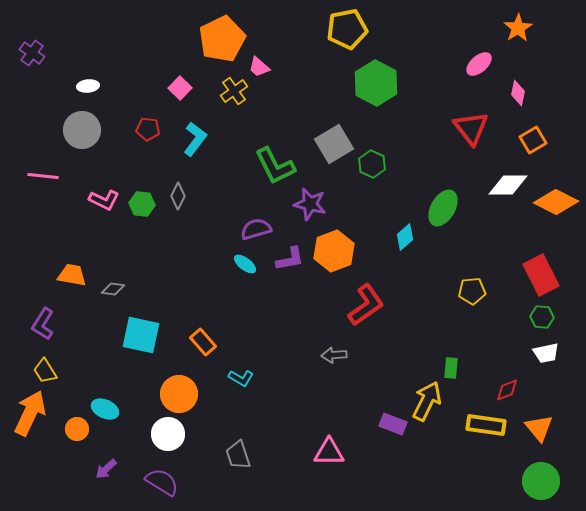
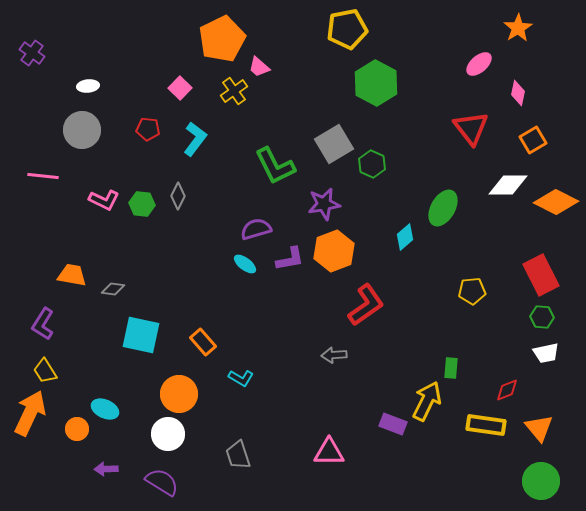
purple star at (310, 204): moved 14 px right; rotated 24 degrees counterclockwise
purple arrow at (106, 469): rotated 40 degrees clockwise
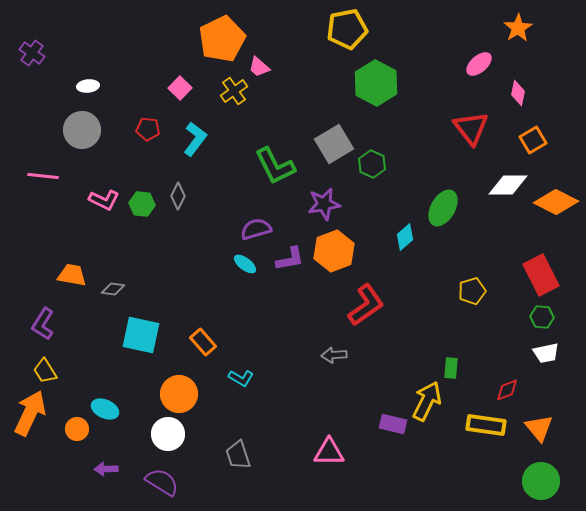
yellow pentagon at (472, 291): rotated 12 degrees counterclockwise
purple rectangle at (393, 424): rotated 8 degrees counterclockwise
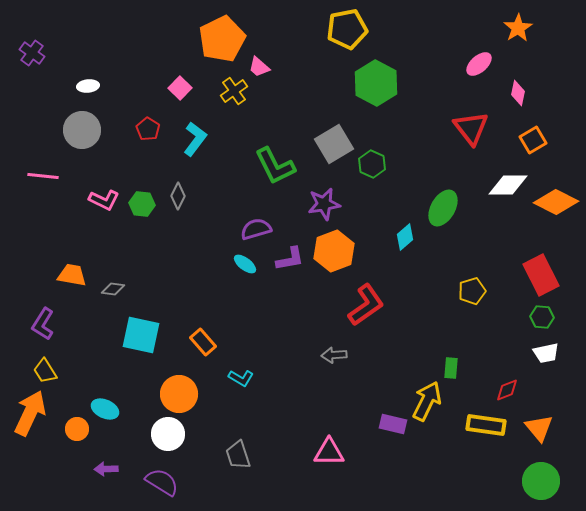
red pentagon at (148, 129): rotated 25 degrees clockwise
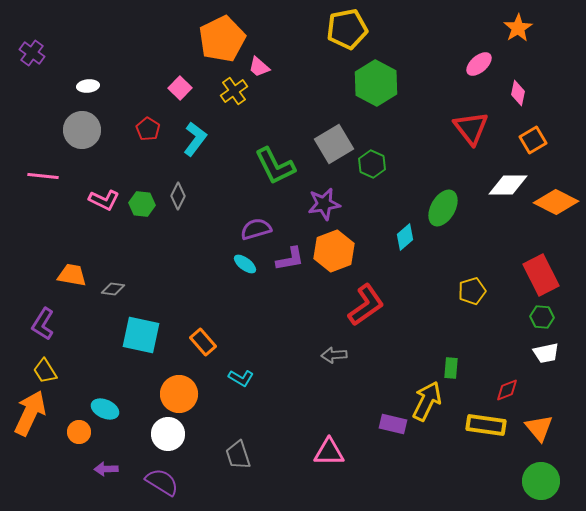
orange circle at (77, 429): moved 2 px right, 3 px down
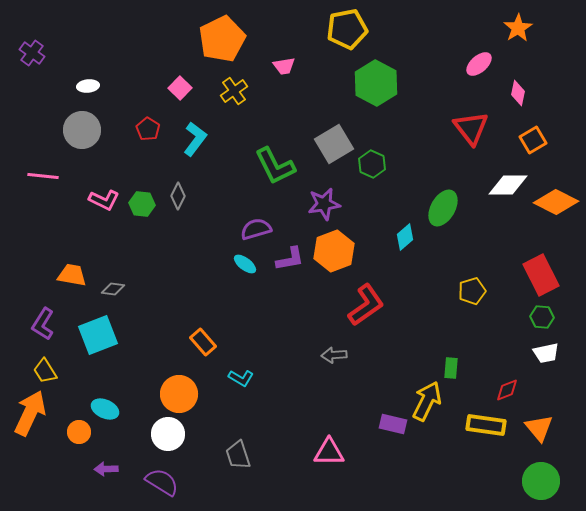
pink trapezoid at (259, 67): moved 25 px right, 1 px up; rotated 50 degrees counterclockwise
cyan square at (141, 335): moved 43 px left; rotated 33 degrees counterclockwise
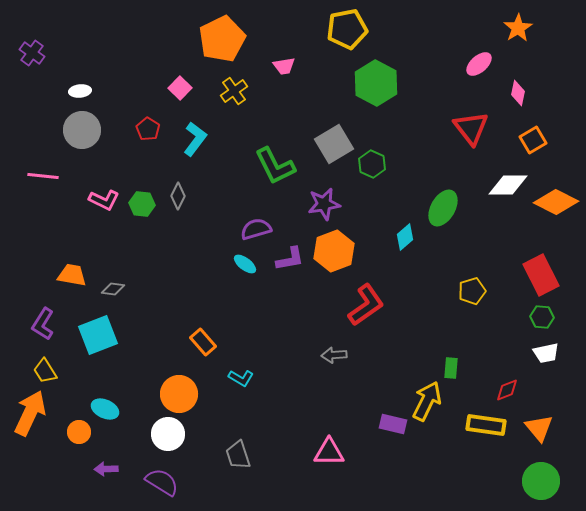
white ellipse at (88, 86): moved 8 px left, 5 px down
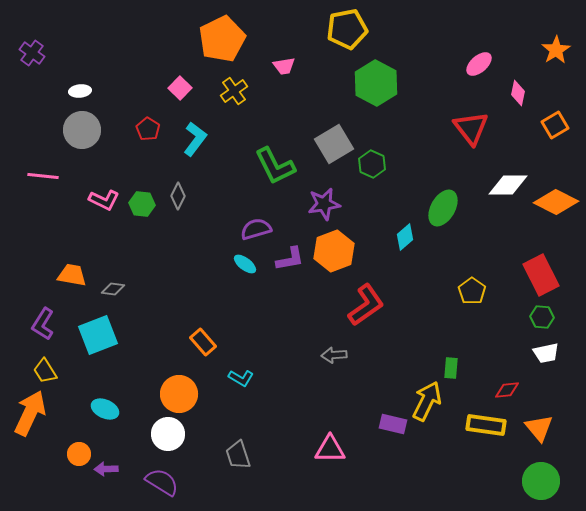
orange star at (518, 28): moved 38 px right, 22 px down
orange square at (533, 140): moved 22 px right, 15 px up
yellow pentagon at (472, 291): rotated 20 degrees counterclockwise
red diamond at (507, 390): rotated 15 degrees clockwise
orange circle at (79, 432): moved 22 px down
pink triangle at (329, 452): moved 1 px right, 3 px up
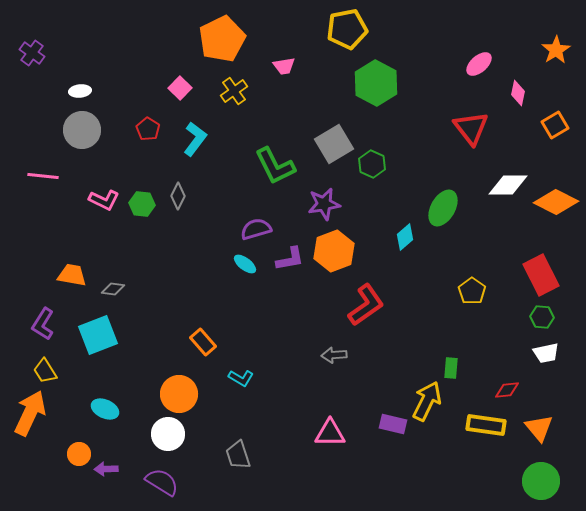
pink triangle at (330, 449): moved 16 px up
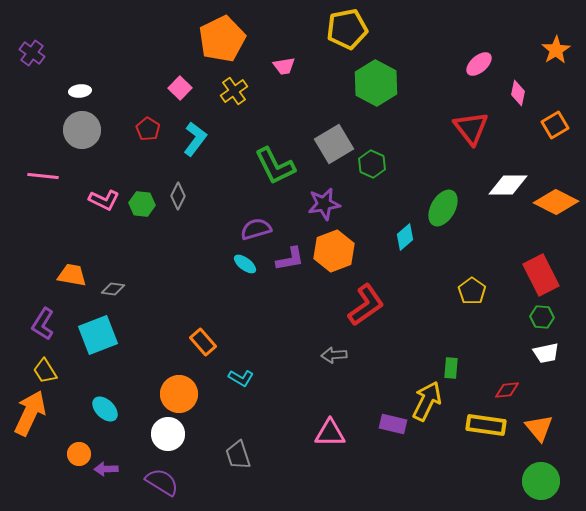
cyan ellipse at (105, 409): rotated 20 degrees clockwise
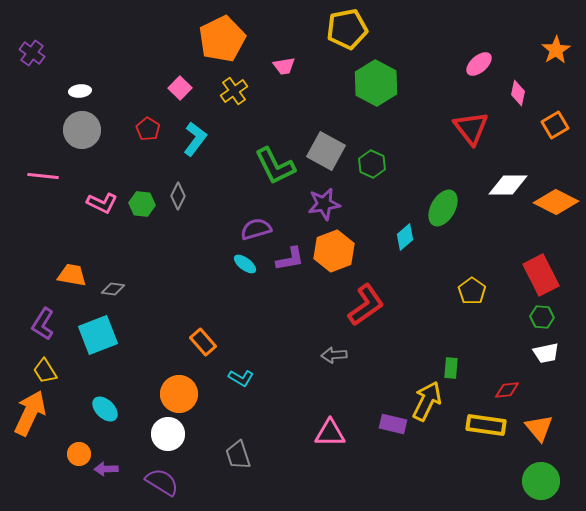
gray square at (334, 144): moved 8 px left, 7 px down; rotated 30 degrees counterclockwise
pink L-shape at (104, 200): moved 2 px left, 3 px down
